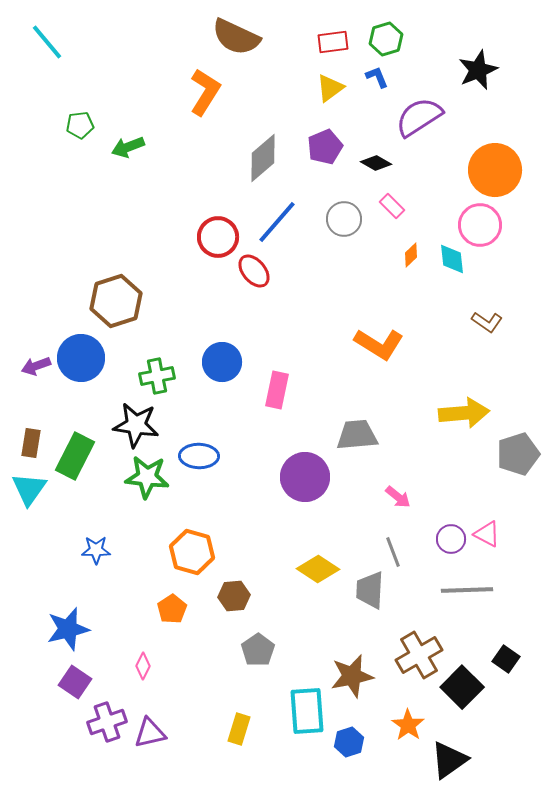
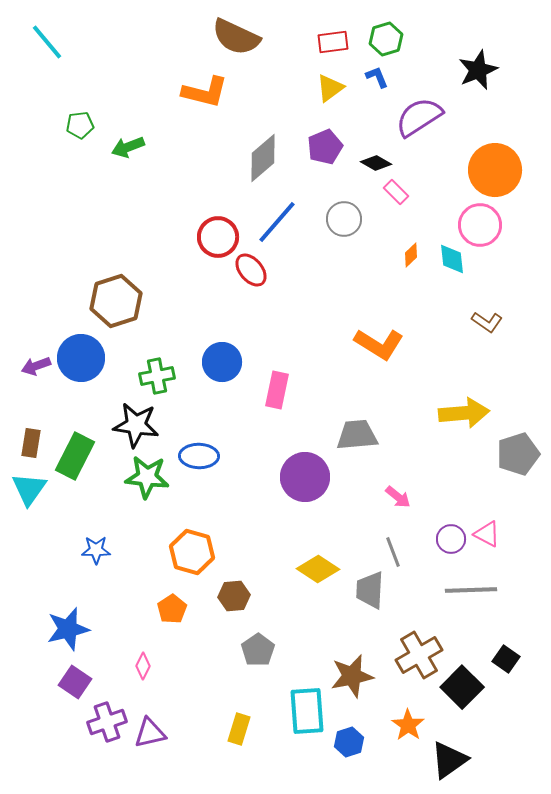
orange L-shape at (205, 92): rotated 72 degrees clockwise
pink rectangle at (392, 206): moved 4 px right, 14 px up
red ellipse at (254, 271): moved 3 px left, 1 px up
gray line at (467, 590): moved 4 px right
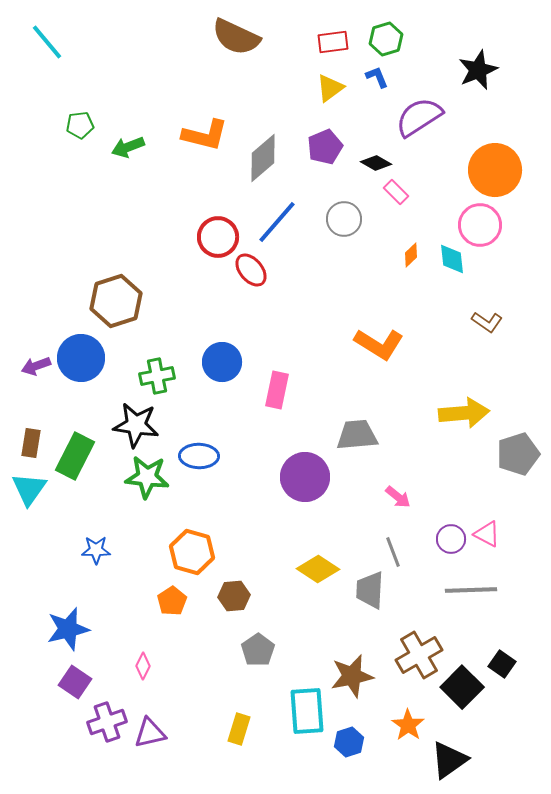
orange L-shape at (205, 92): moved 43 px down
orange pentagon at (172, 609): moved 8 px up
black square at (506, 659): moved 4 px left, 5 px down
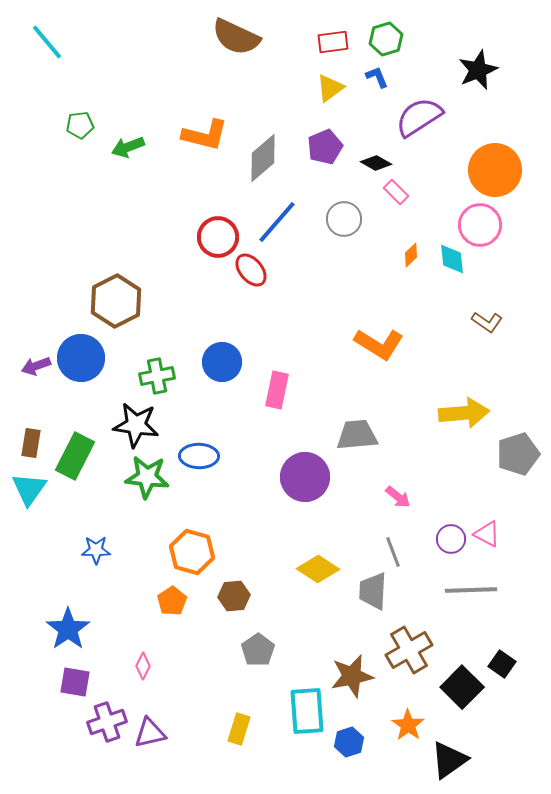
brown hexagon at (116, 301): rotated 9 degrees counterclockwise
gray trapezoid at (370, 590): moved 3 px right, 1 px down
blue star at (68, 629): rotated 21 degrees counterclockwise
brown cross at (419, 655): moved 10 px left, 5 px up
purple square at (75, 682): rotated 24 degrees counterclockwise
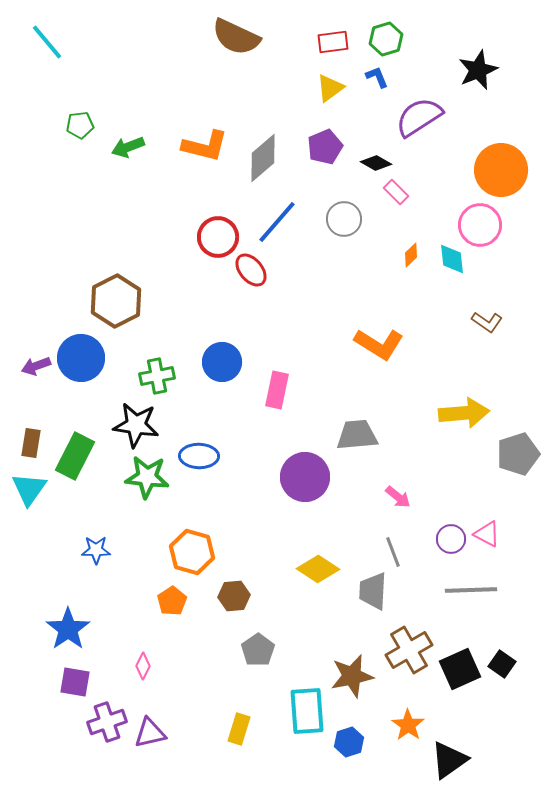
orange L-shape at (205, 135): moved 11 px down
orange circle at (495, 170): moved 6 px right
black square at (462, 687): moved 2 px left, 18 px up; rotated 21 degrees clockwise
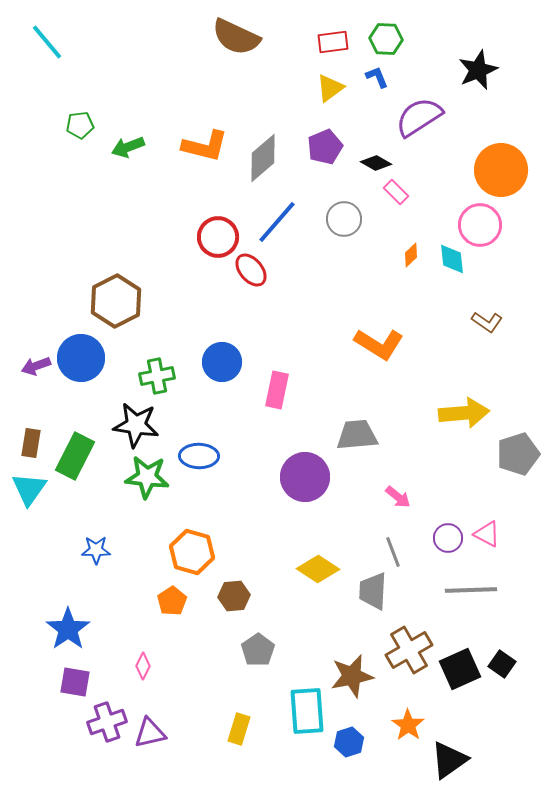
green hexagon at (386, 39): rotated 20 degrees clockwise
purple circle at (451, 539): moved 3 px left, 1 px up
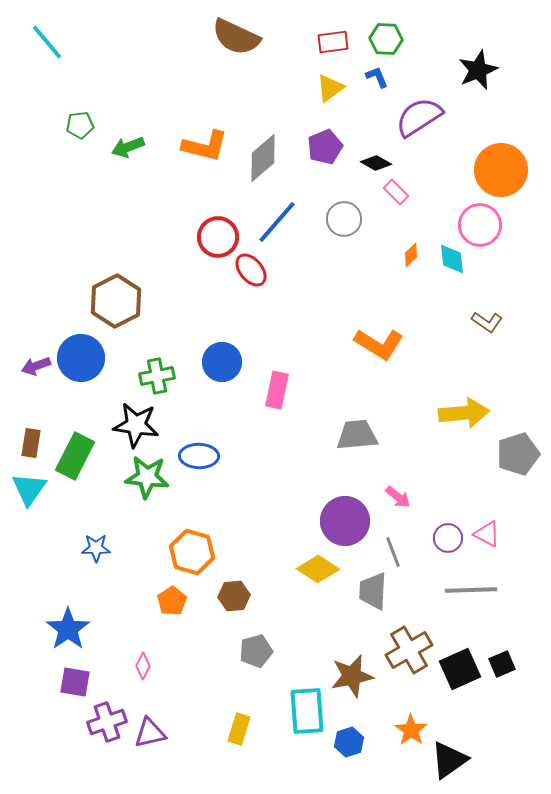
purple circle at (305, 477): moved 40 px right, 44 px down
blue star at (96, 550): moved 2 px up
gray pentagon at (258, 650): moved 2 px left, 1 px down; rotated 20 degrees clockwise
black square at (502, 664): rotated 32 degrees clockwise
orange star at (408, 725): moved 3 px right, 5 px down
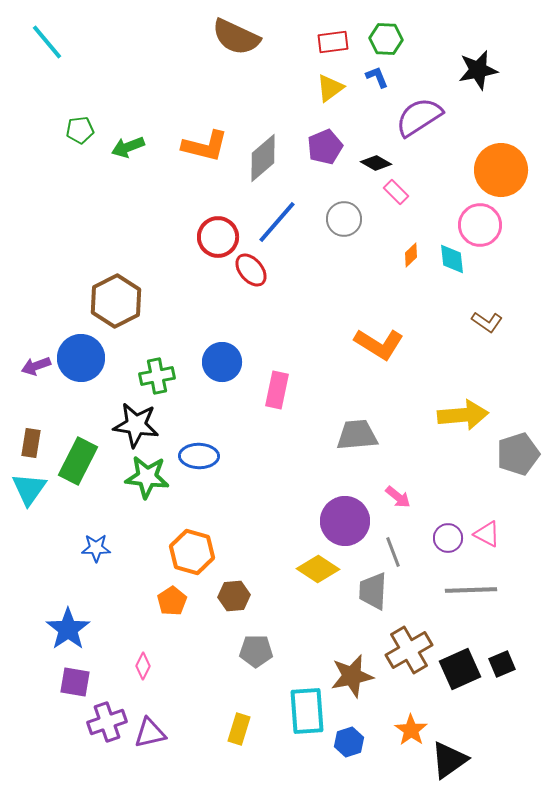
black star at (478, 70): rotated 12 degrees clockwise
green pentagon at (80, 125): moved 5 px down
yellow arrow at (464, 413): moved 1 px left, 2 px down
green rectangle at (75, 456): moved 3 px right, 5 px down
gray pentagon at (256, 651): rotated 16 degrees clockwise
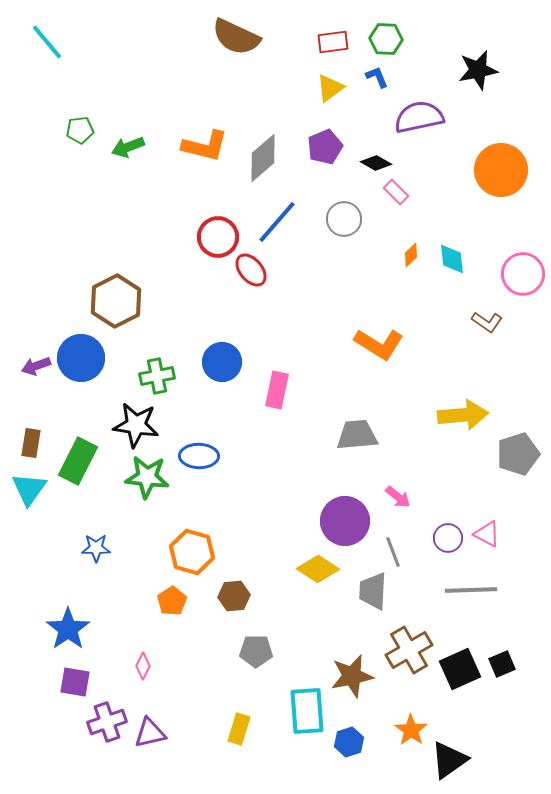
purple semicircle at (419, 117): rotated 21 degrees clockwise
pink circle at (480, 225): moved 43 px right, 49 px down
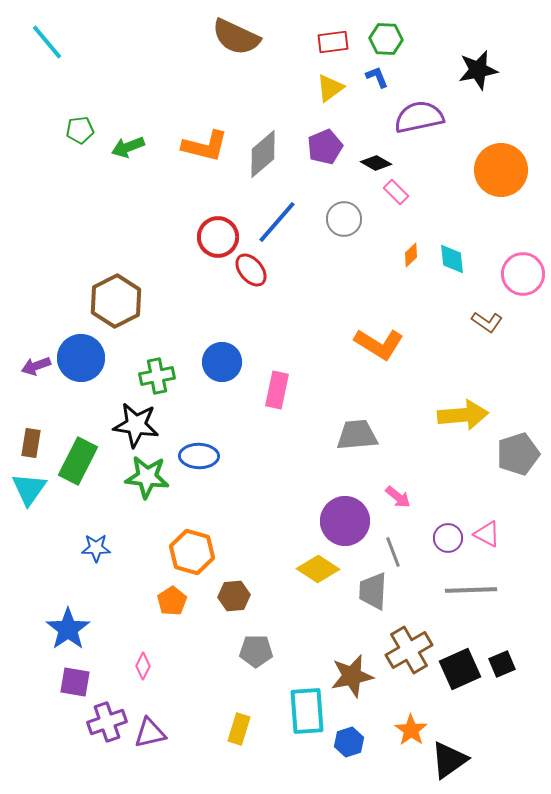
gray diamond at (263, 158): moved 4 px up
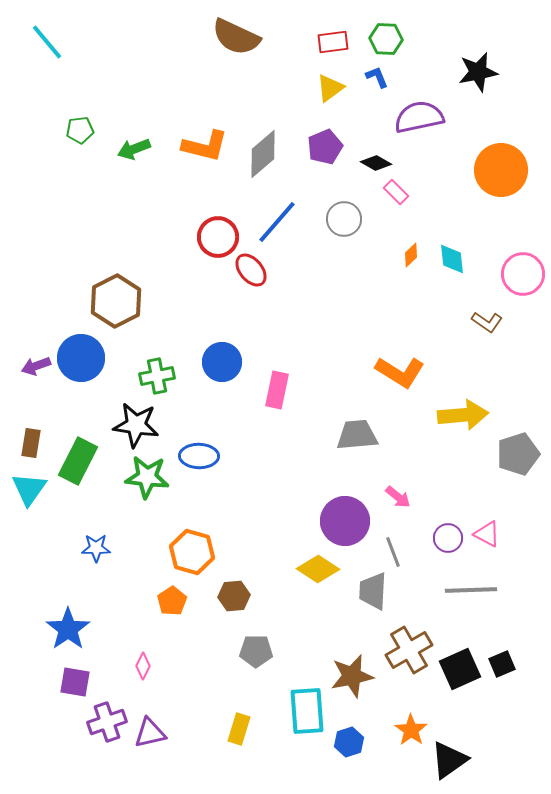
black star at (478, 70): moved 2 px down
green arrow at (128, 147): moved 6 px right, 2 px down
orange L-shape at (379, 344): moved 21 px right, 28 px down
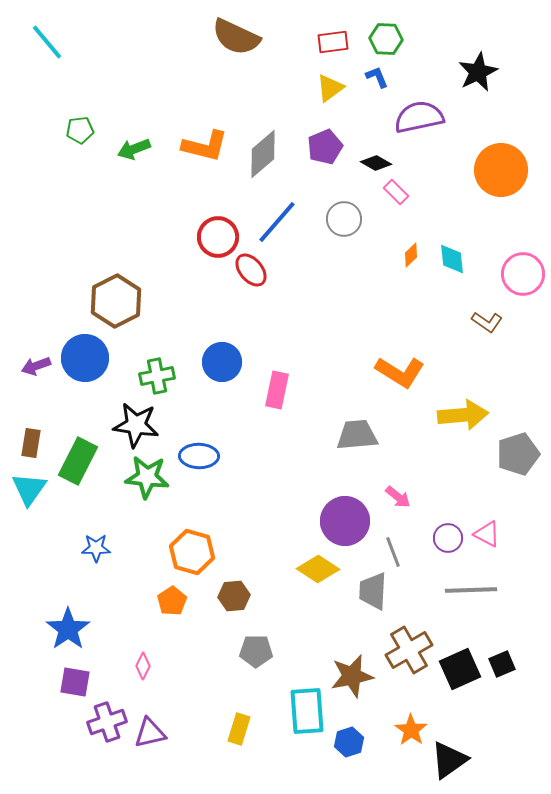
black star at (478, 72): rotated 15 degrees counterclockwise
blue circle at (81, 358): moved 4 px right
